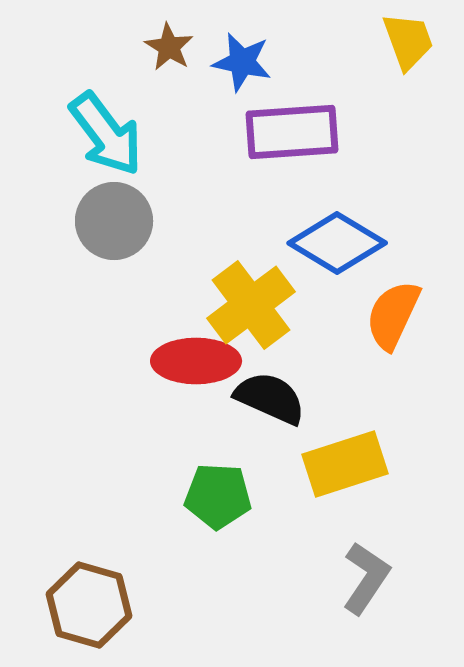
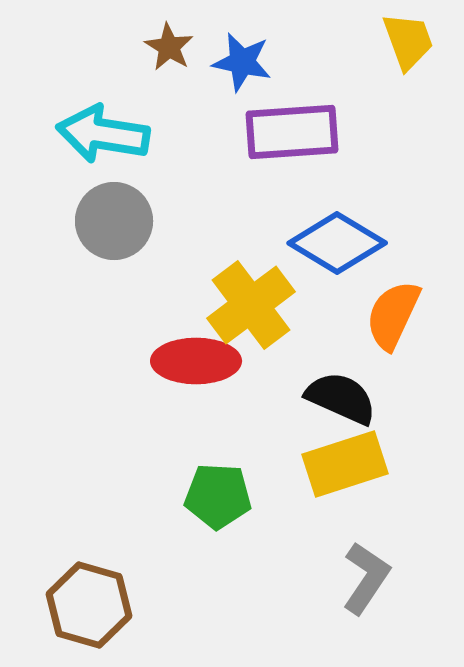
cyan arrow: moved 3 px left; rotated 136 degrees clockwise
black semicircle: moved 71 px right
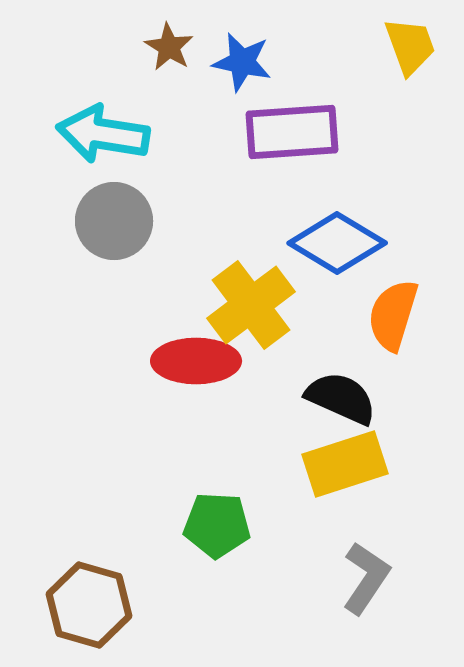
yellow trapezoid: moved 2 px right, 5 px down
orange semicircle: rotated 8 degrees counterclockwise
green pentagon: moved 1 px left, 29 px down
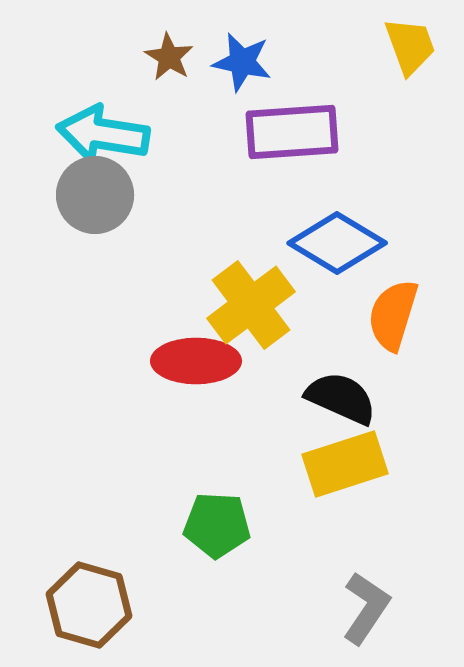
brown star: moved 10 px down
gray circle: moved 19 px left, 26 px up
gray L-shape: moved 30 px down
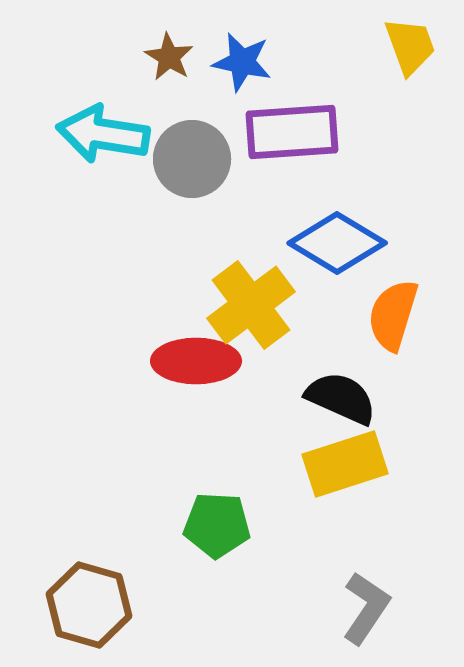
gray circle: moved 97 px right, 36 px up
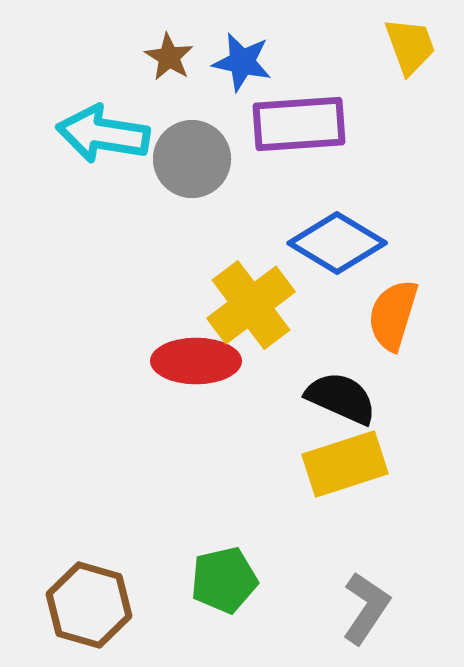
purple rectangle: moved 7 px right, 8 px up
green pentagon: moved 7 px right, 55 px down; rotated 16 degrees counterclockwise
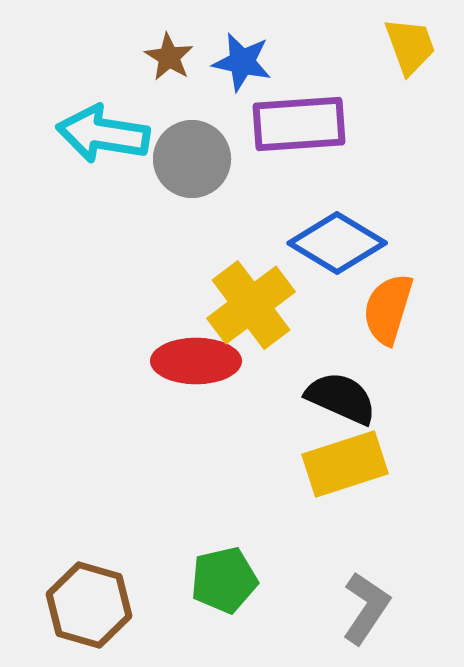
orange semicircle: moved 5 px left, 6 px up
